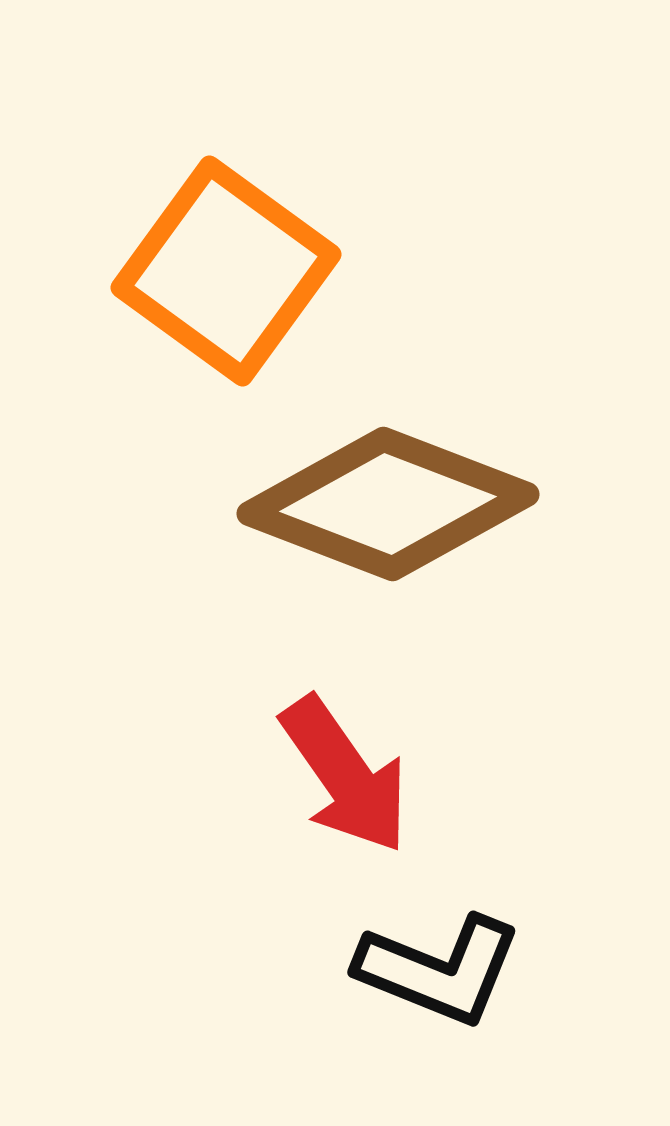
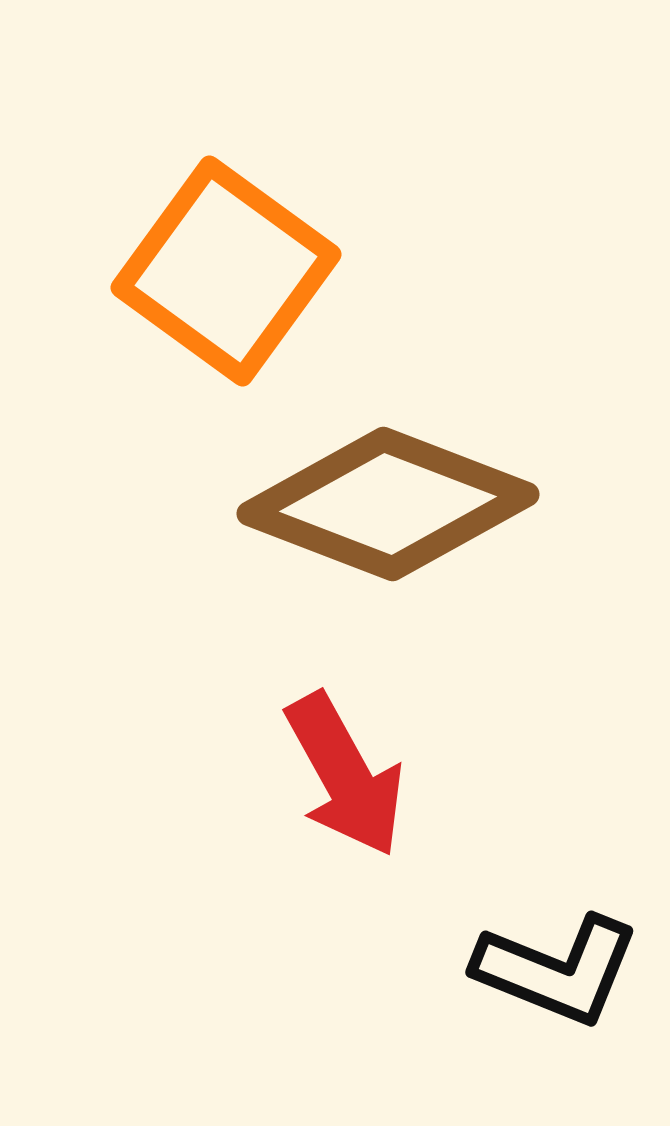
red arrow: rotated 6 degrees clockwise
black L-shape: moved 118 px right
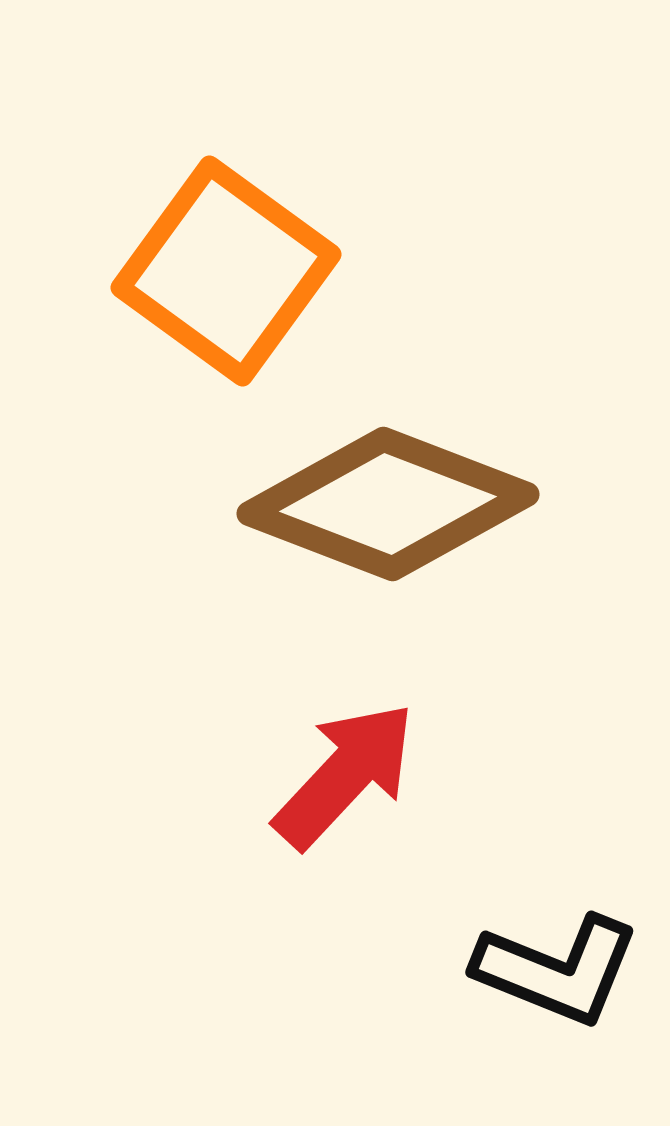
red arrow: rotated 108 degrees counterclockwise
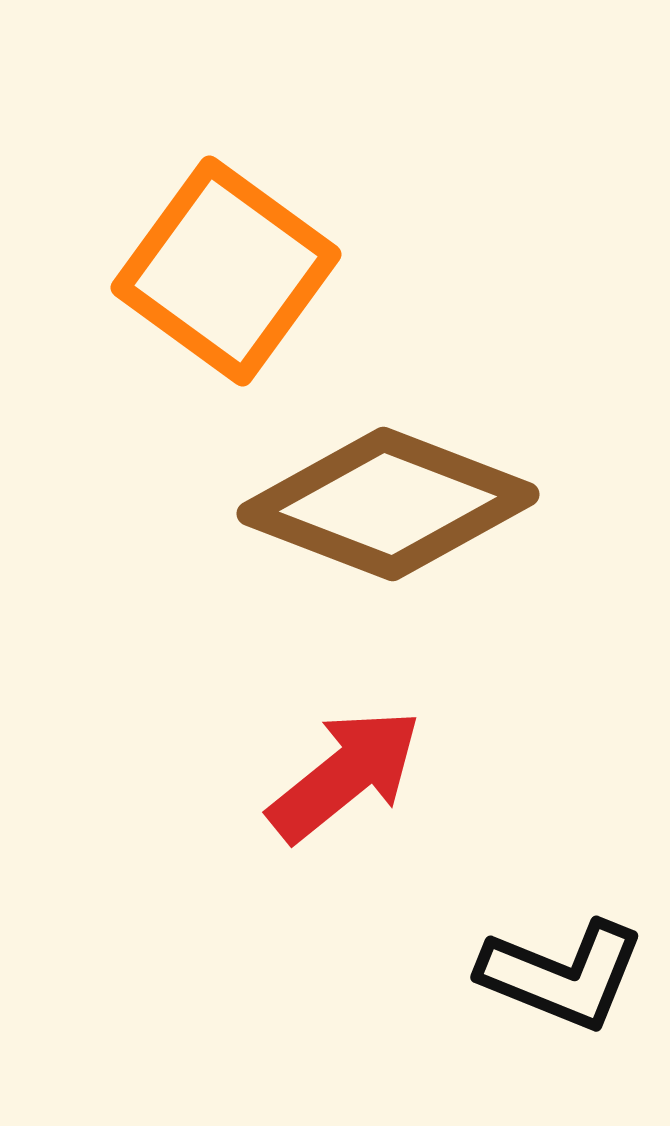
red arrow: rotated 8 degrees clockwise
black L-shape: moved 5 px right, 5 px down
